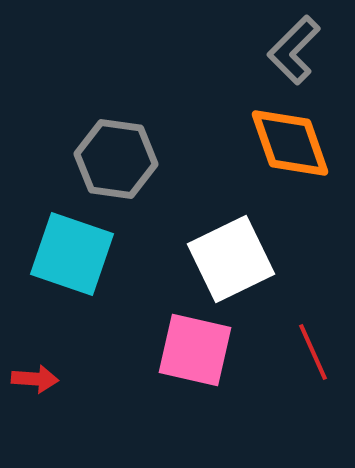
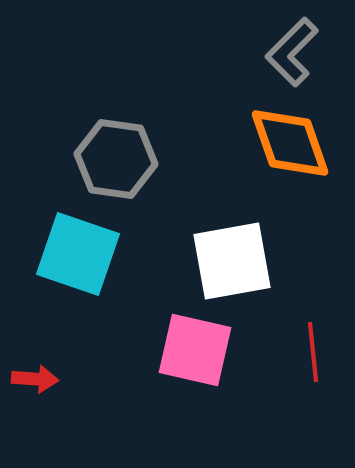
gray L-shape: moved 2 px left, 2 px down
cyan square: moved 6 px right
white square: moved 1 px right, 2 px down; rotated 16 degrees clockwise
red line: rotated 18 degrees clockwise
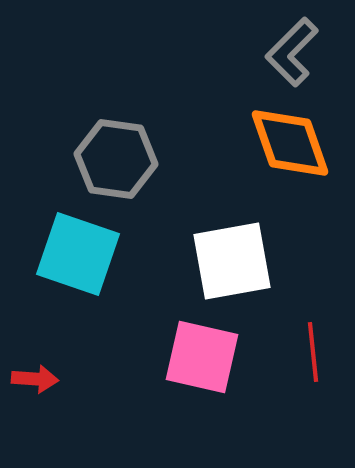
pink square: moved 7 px right, 7 px down
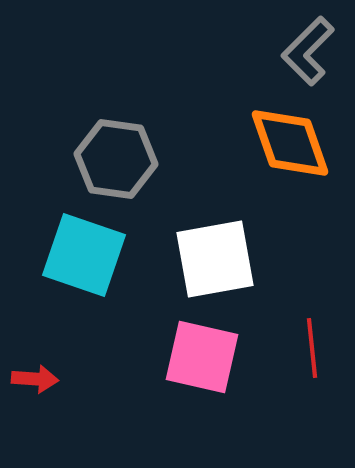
gray L-shape: moved 16 px right, 1 px up
cyan square: moved 6 px right, 1 px down
white square: moved 17 px left, 2 px up
red line: moved 1 px left, 4 px up
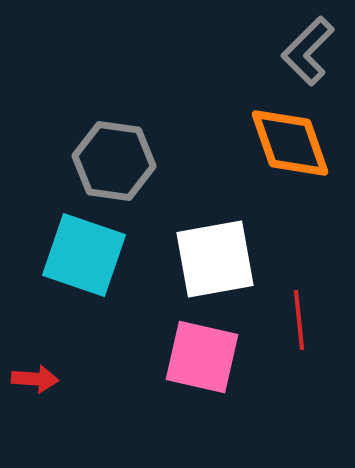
gray hexagon: moved 2 px left, 2 px down
red line: moved 13 px left, 28 px up
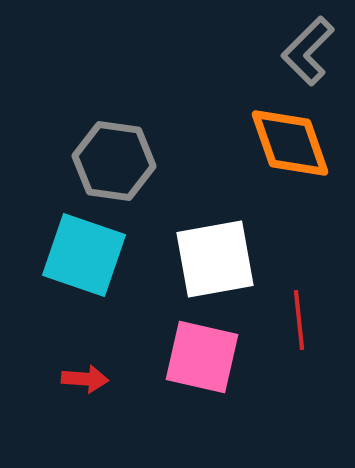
red arrow: moved 50 px right
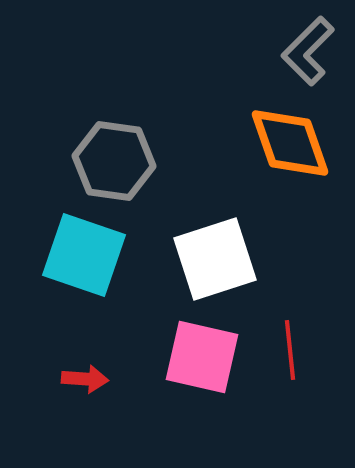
white square: rotated 8 degrees counterclockwise
red line: moved 9 px left, 30 px down
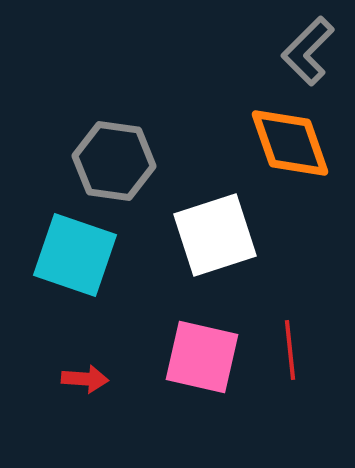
cyan square: moved 9 px left
white square: moved 24 px up
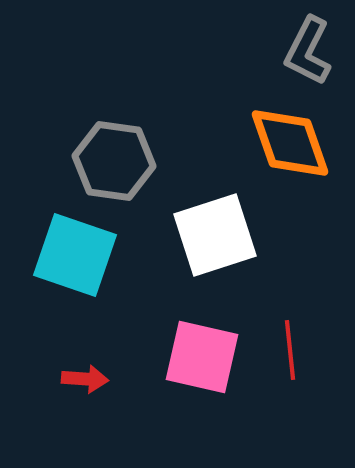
gray L-shape: rotated 18 degrees counterclockwise
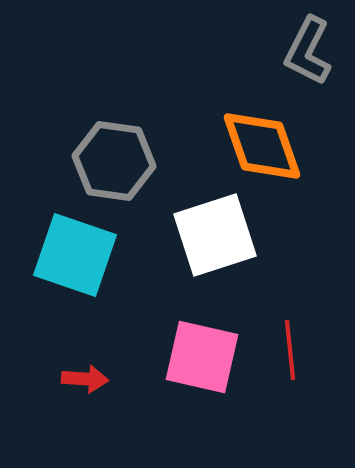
orange diamond: moved 28 px left, 3 px down
